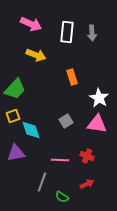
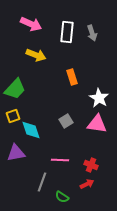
gray arrow: rotated 14 degrees counterclockwise
red cross: moved 4 px right, 9 px down
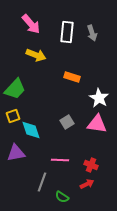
pink arrow: rotated 25 degrees clockwise
orange rectangle: rotated 56 degrees counterclockwise
gray square: moved 1 px right, 1 px down
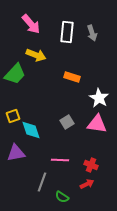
green trapezoid: moved 15 px up
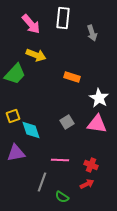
white rectangle: moved 4 px left, 14 px up
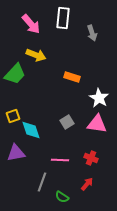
red cross: moved 7 px up
red arrow: rotated 24 degrees counterclockwise
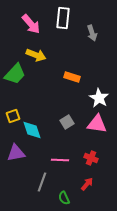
cyan diamond: moved 1 px right
green semicircle: moved 2 px right, 1 px down; rotated 32 degrees clockwise
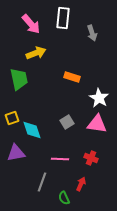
yellow arrow: moved 2 px up; rotated 42 degrees counterclockwise
green trapezoid: moved 4 px right, 5 px down; rotated 55 degrees counterclockwise
yellow square: moved 1 px left, 2 px down
pink line: moved 1 px up
red arrow: moved 6 px left; rotated 16 degrees counterclockwise
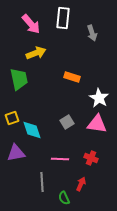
gray line: rotated 24 degrees counterclockwise
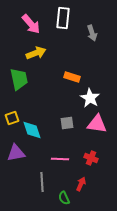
white star: moved 9 px left
gray square: moved 1 px down; rotated 24 degrees clockwise
